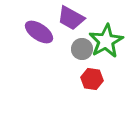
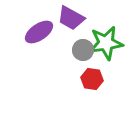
purple ellipse: rotated 68 degrees counterclockwise
green star: moved 2 px down; rotated 20 degrees clockwise
gray circle: moved 1 px right, 1 px down
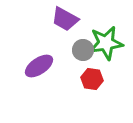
purple trapezoid: moved 6 px left, 1 px down
purple ellipse: moved 34 px down
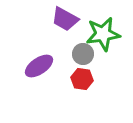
green star: moved 3 px left, 9 px up
gray circle: moved 4 px down
red hexagon: moved 10 px left
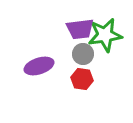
purple trapezoid: moved 15 px right, 10 px down; rotated 36 degrees counterclockwise
green star: moved 2 px right, 1 px down
purple ellipse: rotated 16 degrees clockwise
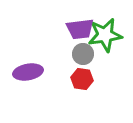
purple ellipse: moved 11 px left, 6 px down; rotated 8 degrees clockwise
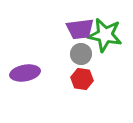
green star: rotated 20 degrees clockwise
gray circle: moved 2 px left
purple ellipse: moved 3 px left, 1 px down
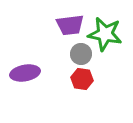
purple trapezoid: moved 10 px left, 4 px up
green star: moved 1 px up
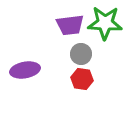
green star: moved 11 px up; rotated 8 degrees counterclockwise
purple ellipse: moved 3 px up
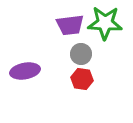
purple ellipse: moved 1 px down
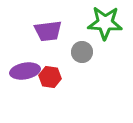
purple trapezoid: moved 22 px left, 6 px down
gray circle: moved 1 px right, 2 px up
red hexagon: moved 32 px left, 2 px up
